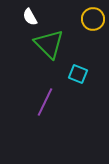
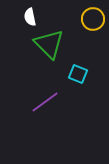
white semicircle: rotated 18 degrees clockwise
purple line: rotated 28 degrees clockwise
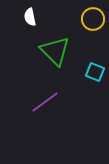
green triangle: moved 6 px right, 7 px down
cyan square: moved 17 px right, 2 px up
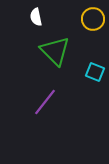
white semicircle: moved 6 px right
purple line: rotated 16 degrees counterclockwise
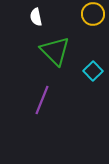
yellow circle: moved 5 px up
cyan square: moved 2 px left, 1 px up; rotated 24 degrees clockwise
purple line: moved 3 px left, 2 px up; rotated 16 degrees counterclockwise
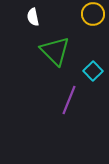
white semicircle: moved 3 px left
purple line: moved 27 px right
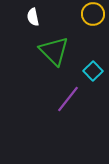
green triangle: moved 1 px left
purple line: moved 1 px left, 1 px up; rotated 16 degrees clockwise
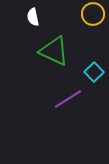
green triangle: rotated 20 degrees counterclockwise
cyan square: moved 1 px right, 1 px down
purple line: rotated 20 degrees clockwise
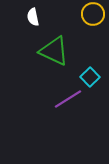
cyan square: moved 4 px left, 5 px down
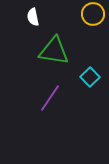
green triangle: rotated 16 degrees counterclockwise
purple line: moved 18 px left, 1 px up; rotated 24 degrees counterclockwise
